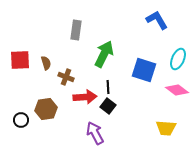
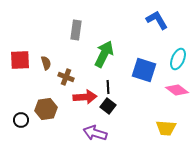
purple arrow: rotated 45 degrees counterclockwise
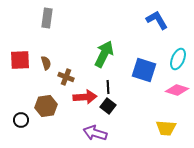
gray rectangle: moved 29 px left, 12 px up
pink diamond: rotated 20 degrees counterclockwise
brown hexagon: moved 3 px up
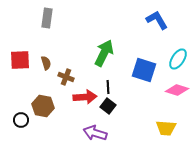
green arrow: moved 1 px up
cyan ellipse: rotated 10 degrees clockwise
brown hexagon: moved 3 px left; rotated 20 degrees clockwise
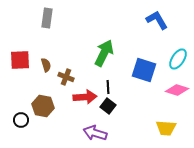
brown semicircle: moved 2 px down
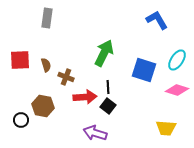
cyan ellipse: moved 1 px left, 1 px down
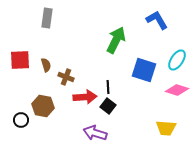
green arrow: moved 12 px right, 13 px up
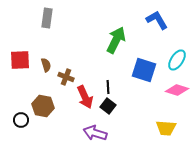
red arrow: rotated 70 degrees clockwise
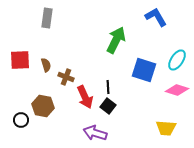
blue L-shape: moved 1 px left, 3 px up
